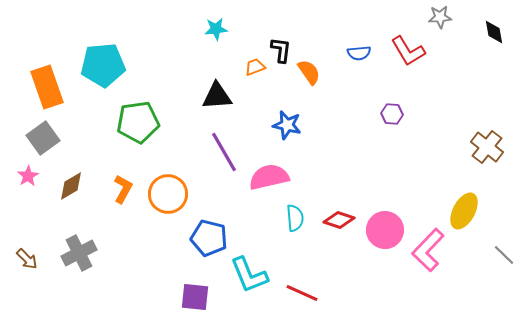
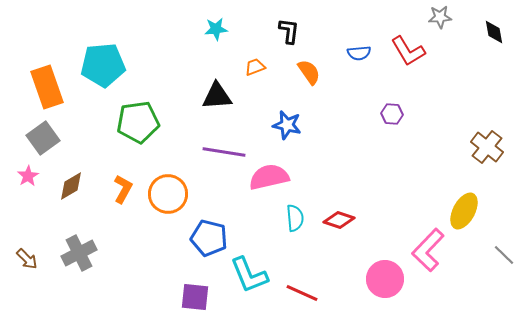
black L-shape: moved 8 px right, 19 px up
purple line: rotated 51 degrees counterclockwise
pink circle: moved 49 px down
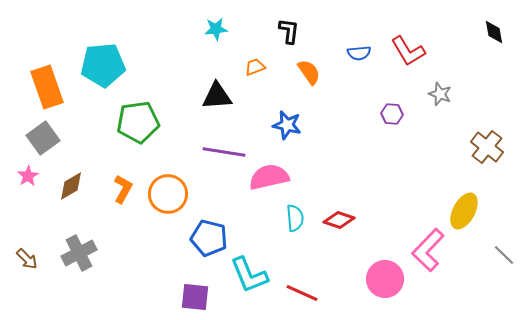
gray star: moved 77 px down; rotated 25 degrees clockwise
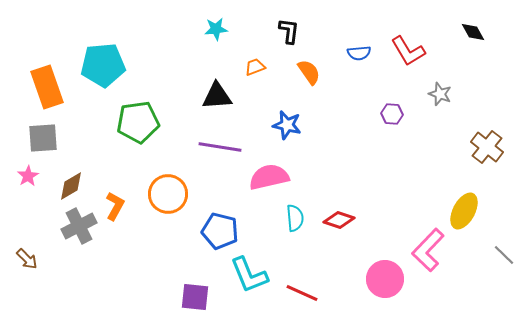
black diamond: moved 21 px left; rotated 20 degrees counterclockwise
gray square: rotated 32 degrees clockwise
purple line: moved 4 px left, 5 px up
orange L-shape: moved 8 px left, 17 px down
blue pentagon: moved 11 px right, 7 px up
gray cross: moved 27 px up
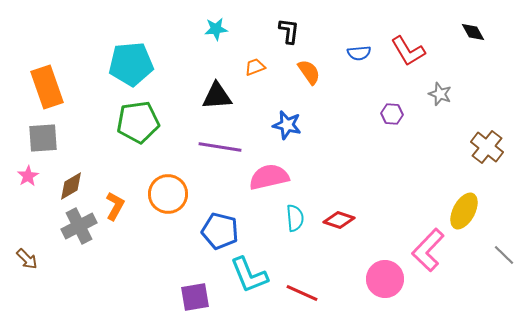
cyan pentagon: moved 28 px right, 1 px up
purple square: rotated 16 degrees counterclockwise
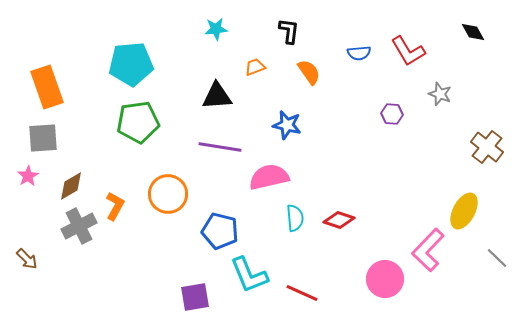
gray line: moved 7 px left, 3 px down
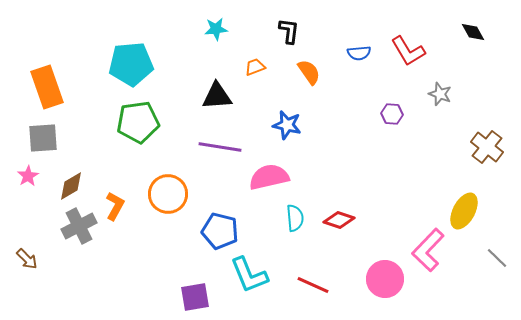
red line: moved 11 px right, 8 px up
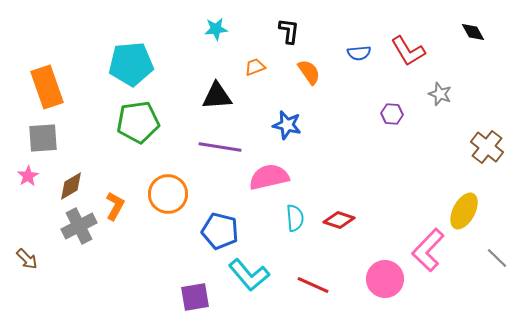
cyan L-shape: rotated 18 degrees counterclockwise
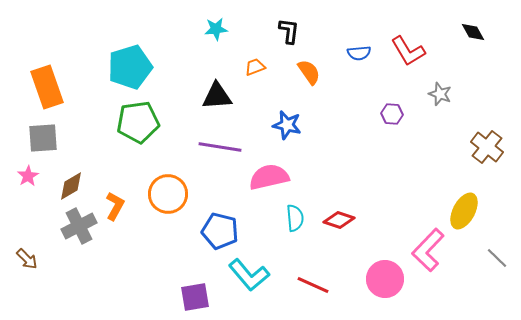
cyan pentagon: moved 1 px left, 3 px down; rotated 12 degrees counterclockwise
